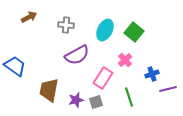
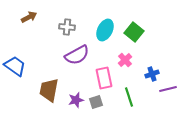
gray cross: moved 1 px right, 2 px down
pink rectangle: moved 1 px right; rotated 45 degrees counterclockwise
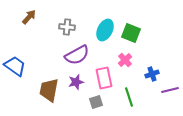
brown arrow: rotated 21 degrees counterclockwise
green square: moved 3 px left, 1 px down; rotated 18 degrees counterclockwise
purple line: moved 2 px right, 1 px down
purple star: moved 18 px up
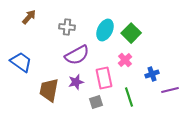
green square: rotated 24 degrees clockwise
blue trapezoid: moved 6 px right, 4 px up
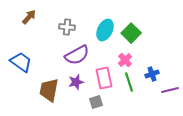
green line: moved 15 px up
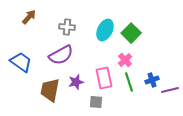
purple semicircle: moved 16 px left
blue cross: moved 6 px down
brown trapezoid: moved 1 px right
gray square: rotated 24 degrees clockwise
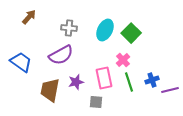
gray cross: moved 2 px right, 1 px down
pink cross: moved 2 px left
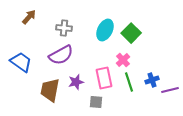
gray cross: moved 5 px left
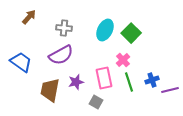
gray square: rotated 24 degrees clockwise
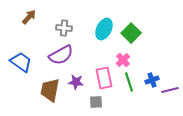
cyan ellipse: moved 1 px left, 1 px up
purple star: rotated 21 degrees clockwise
gray square: rotated 32 degrees counterclockwise
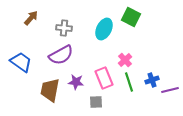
brown arrow: moved 2 px right, 1 px down
green square: moved 16 px up; rotated 18 degrees counterclockwise
pink cross: moved 2 px right
pink rectangle: rotated 10 degrees counterclockwise
